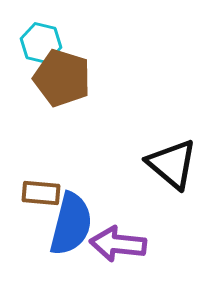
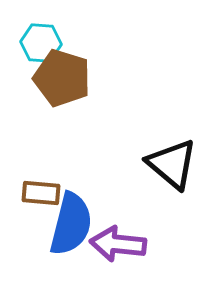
cyan hexagon: rotated 9 degrees counterclockwise
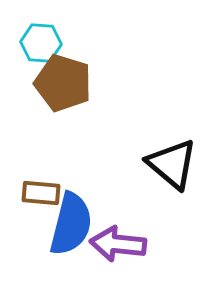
brown pentagon: moved 1 px right, 5 px down
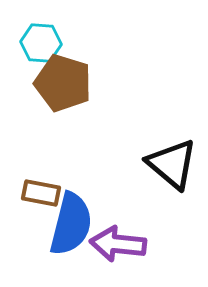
brown rectangle: rotated 6 degrees clockwise
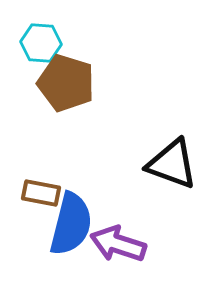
brown pentagon: moved 3 px right
black triangle: rotated 20 degrees counterclockwise
purple arrow: rotated 12 degrees clockwise
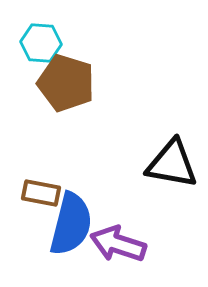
black triangle: rotated 10 degrees counterclockwise
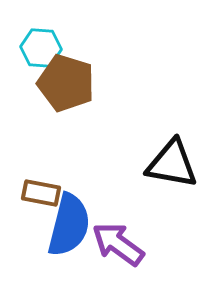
cyan hexagon: moved 5 px down
blue semicircle: moved 2 px left, 1 px down
purple arrow: rotated 18 degrees clockwise
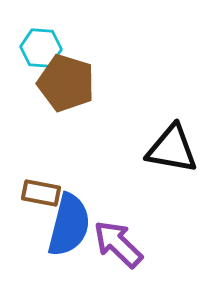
black triangle: moved 15 px up
purple arrow: rotated 8 degrees clockwise
